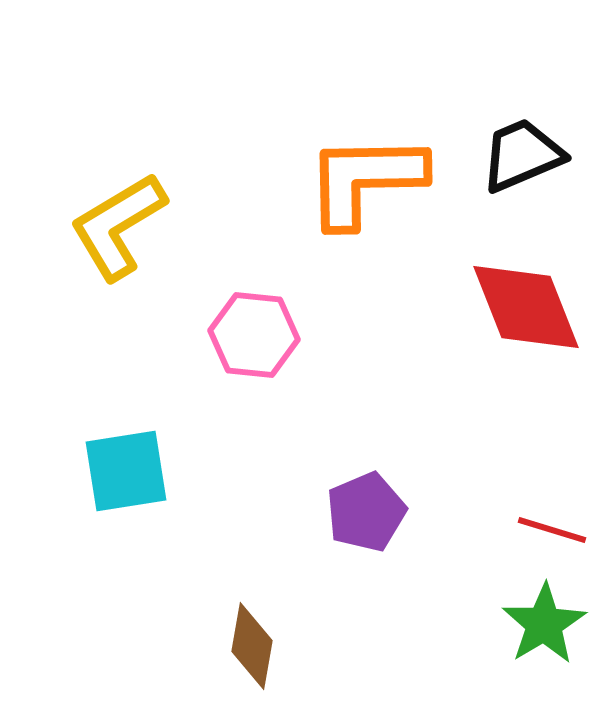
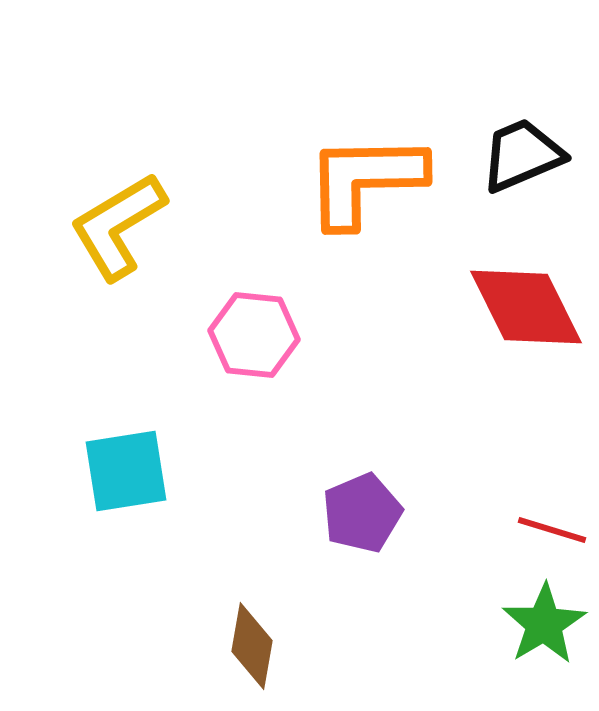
red diamond: rotated 5 degrees counterclockwise
purple pentagon: moved 4 px left, 1 px down
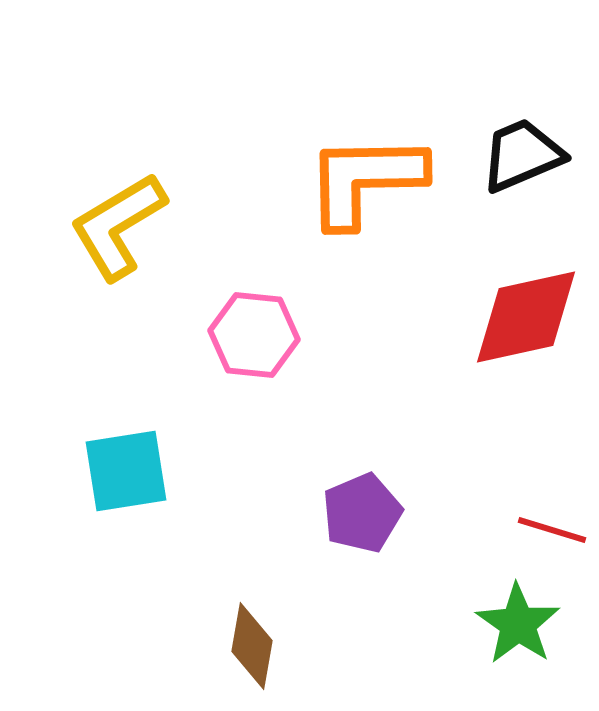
red diamond: moved 10 px down; rotated 76 degrees counterclockwise
green star: moved 26 px left; rotated 6 degrees counterclockwise
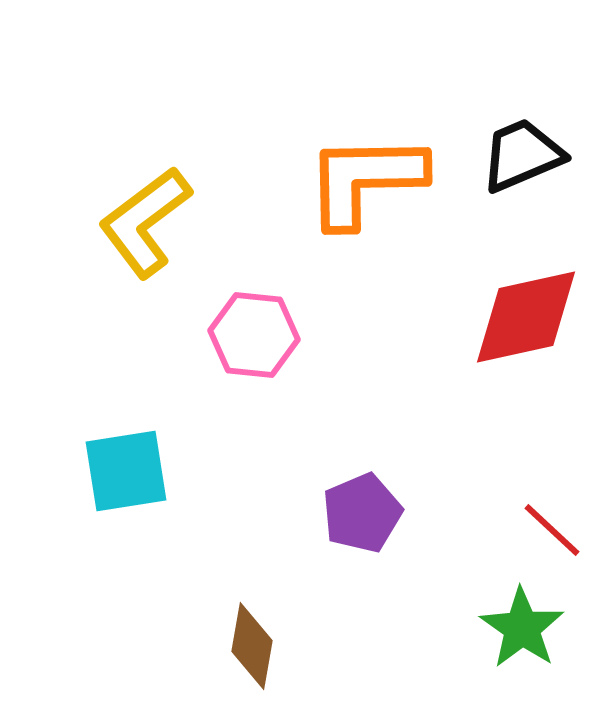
yellow L-shape: moved 27 px right, 4 px up; rotated 6 degrees counterclockwise
red line: rotated 26 degrees clockwise
green star: moved 4 px right, 4 px down
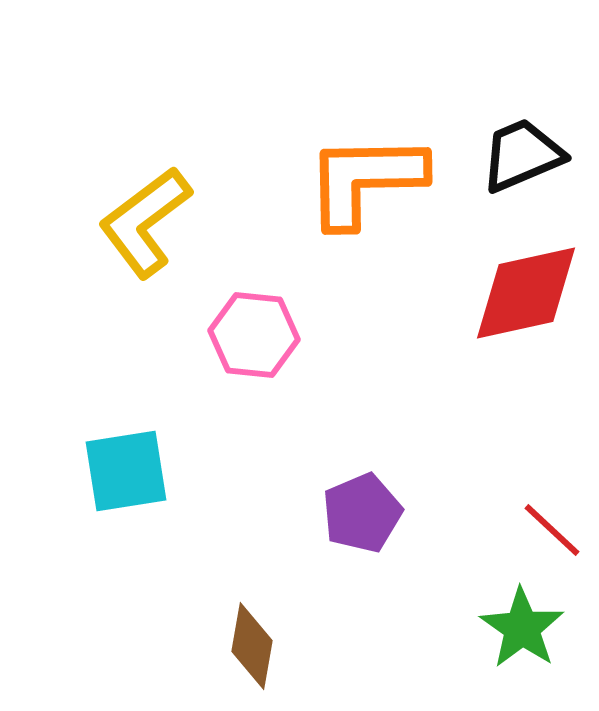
red diamond: moved 24 px up
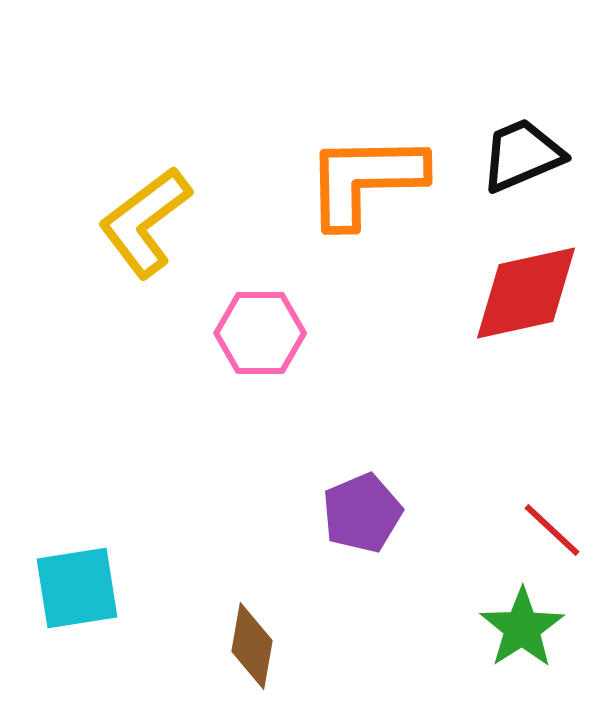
pink hexagon: moved 6 px right, 2 px up; rotated 6 degrees counterclockwise
cyan square: moved 49 px left, 117 px down
green star: rotated 4 degrees clockwise
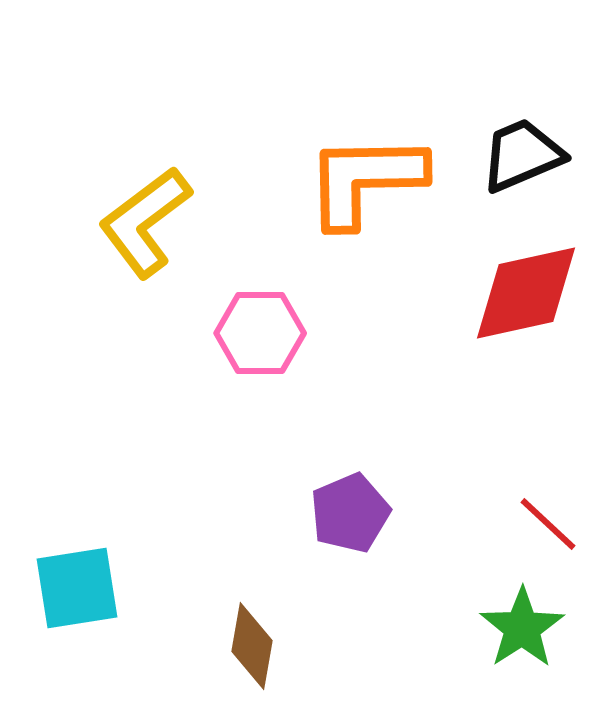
purple pentagon: moved 12 px left
red line: moved 4 px left, 6 px up
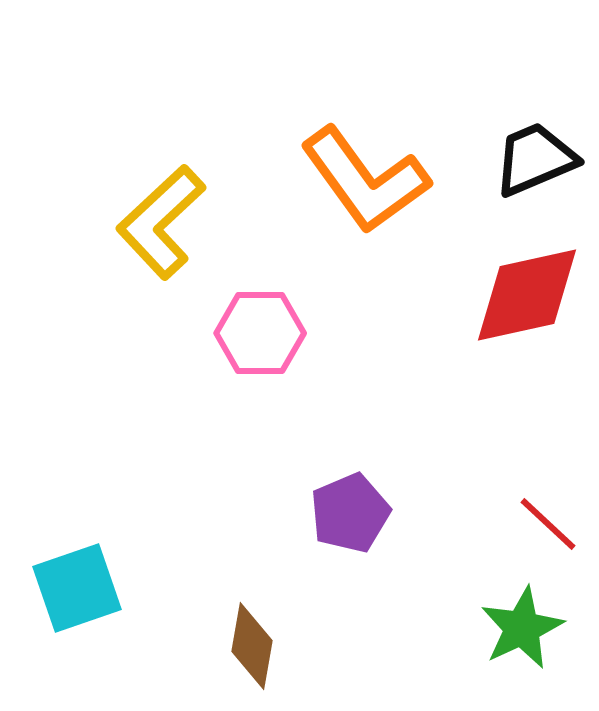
black trapezoid: moved 13 px right, 4 px down
orange L-shape: rotated 125 degrees counterclockwise
yellow L-shape: moved 16 px right; rotated 6 degrees counterclockwise
red diamond: moved 1 px right, 2 px down
cyan square: rotated 10 degrees counterclockwise
green star: rotated 8 degrees clockwise
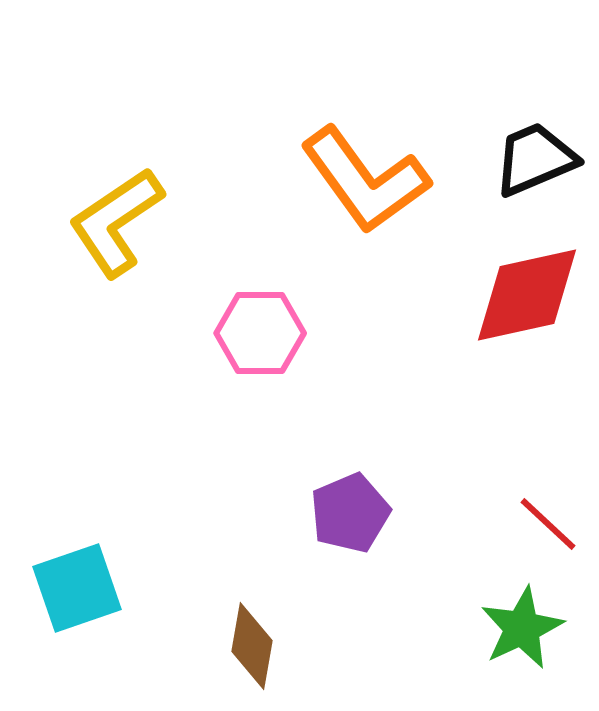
yellow L-shape: moved 45 px left; rotated 9 degrees clockwise
